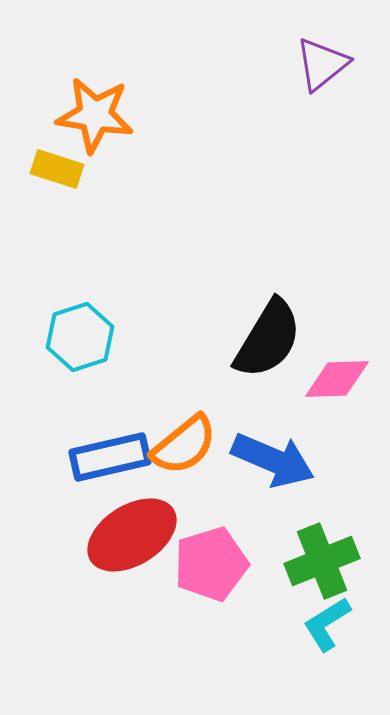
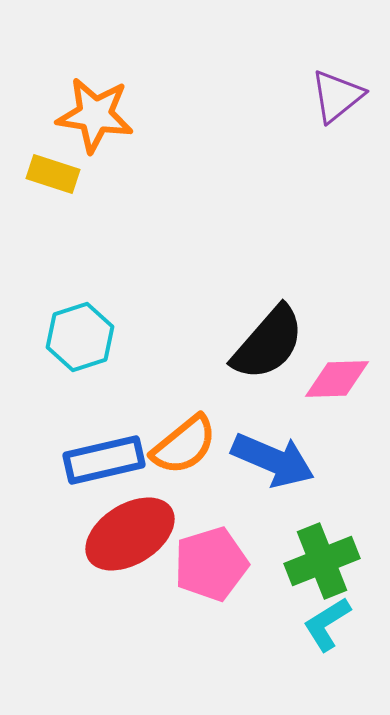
purple triangle: moved 15 px right, 32 px down
yellow rectangle: moved 4 px left, 5 px down
black semicircle: moved 4 px down; rotated 10 degrees clockwise
blue rectangle: moved 6 px left, 3 px down
red ellipse: moved 2 px left, 1 px up
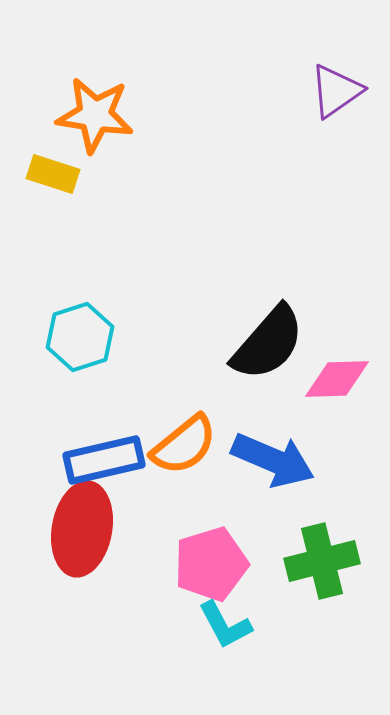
purple triangle: moved 1 px left, 5 px up; rotated 4 degrees clockwise
red ellipse: moved 48 px left, 5 px up; rotated 48 degrees counterclockwise
green cross: rotated 8 degrees clockwise
cyan L-shape: moved 102 px left, 1 px down; rotated 86 degrees counterclockwise
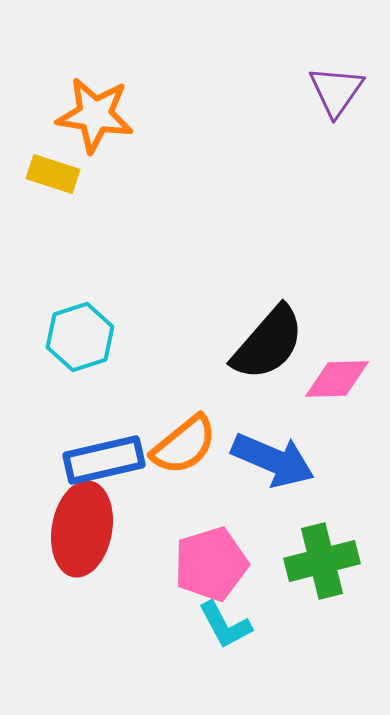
purple triangle: rotated 20 degrees counterclockwise
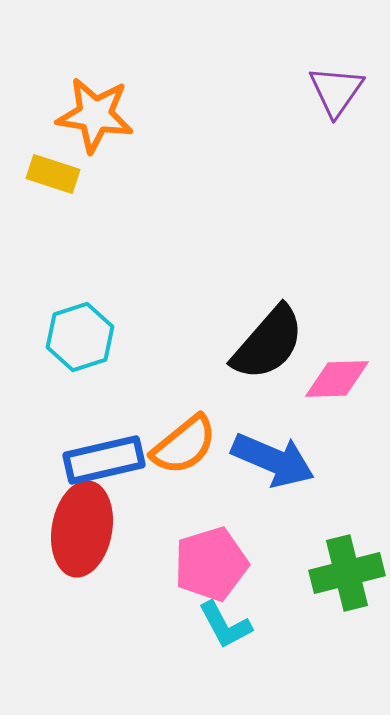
green cross: moved 25 px right, 12 px down
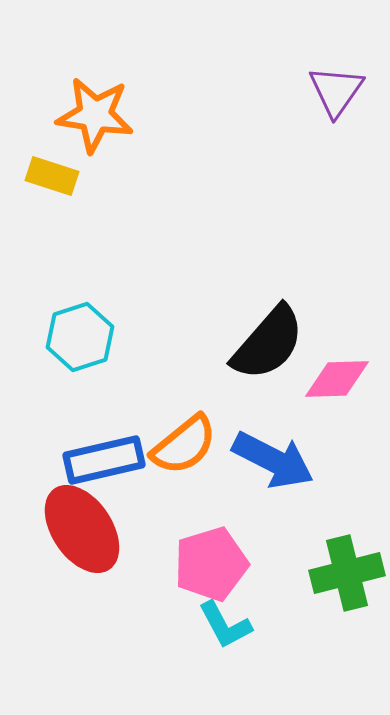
yellow rectangle: moved 1 px left, 2 px down
blue arrow: rotated 4 degrees clockwise
red ellipse: rotated 44 degrees counterclockwise
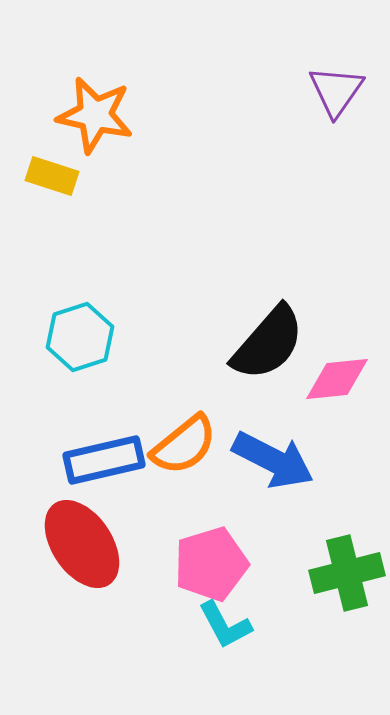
orange star: rotated 4 degrees clockwise
pink diamond: rotated 4 degrees counterclockwise
red ellipse: moved 15 px down
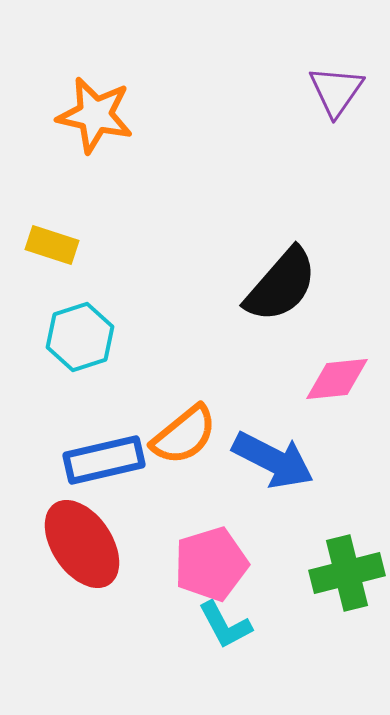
yellow rectangle: moved 69 px down
black semicircle: moved 13 px right, 58 px up
orange semicircle: moved 10 px up
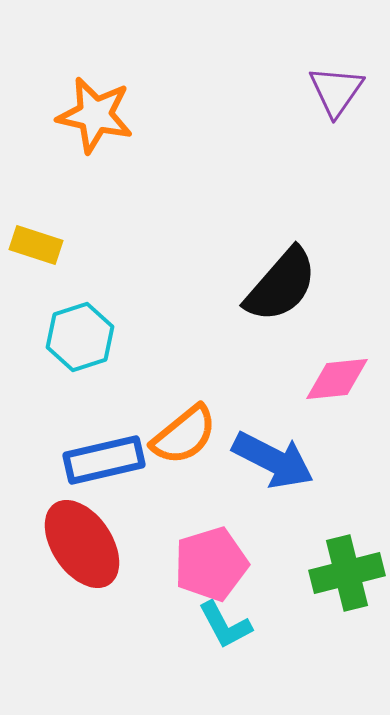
yellow rectangle: moved 16 px left
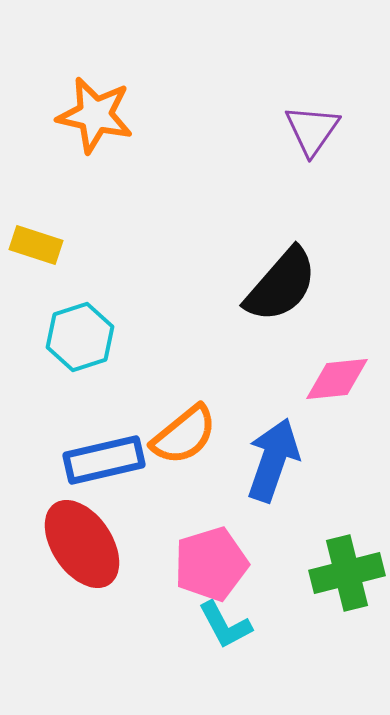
purple triangle: moved 24 px left, 39 px down
blue arrow: rotated 98 degrees counterclockwise
